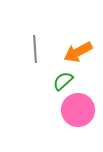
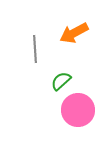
orange arrow: moved 4 px left, 19 px up
green semicircle: moved 2 px left
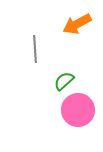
orange arrow: moved 3 px right, 9 px up
green semicircle: moved 3 px right
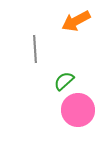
orange arrow: moved 1 px left, 3 px up
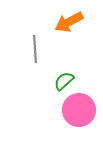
orange arrow: moved 7 px left, 1 px down
pink circle: moved 1 px right
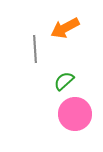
orange arrow: moved 4 px left, 6 px down
pink circle: moved 4 px left, 4 px down
